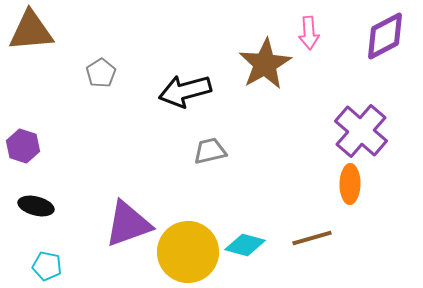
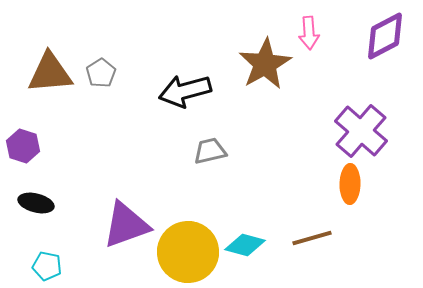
brown triangle: moved 19 px right, 42 px down
black ellipse: moved 3 px up
purple triangle: moved 2 px left, 1 px down
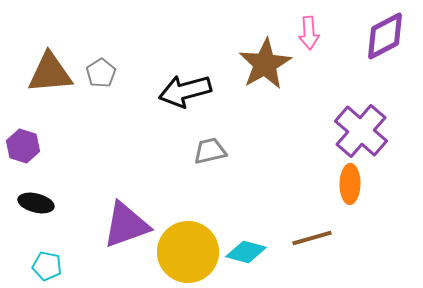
cyan diamond: moved 1 px right, 7 px down
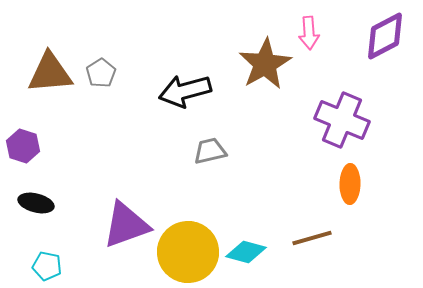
purple cross: moved 19 px left, 11 px up; rotated 18 degrees counterclockwise
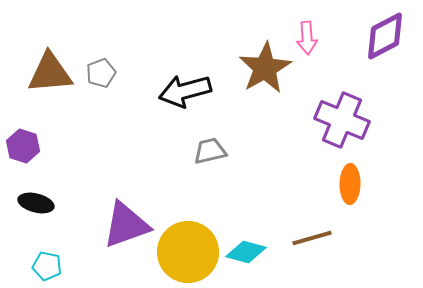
pink arrow: moved 2 px left, 5 px down
brown star: moved 4 px down
gray pentagon: rotated 12 degrees clockwise
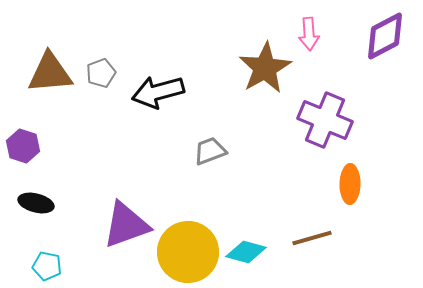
pink arrow: moved 2 px right, 4 px up
black arrow: moved 27 px left, 1 px down
purple cross: moved 17 px left
gray trapezoid: rotated 8 degrees counterclockwise
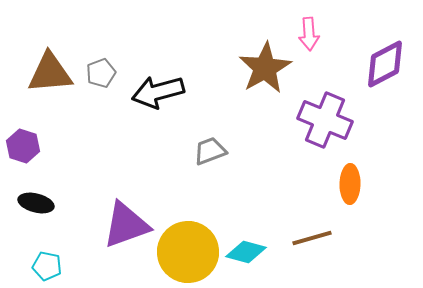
purple diamond: moved 28 px down
